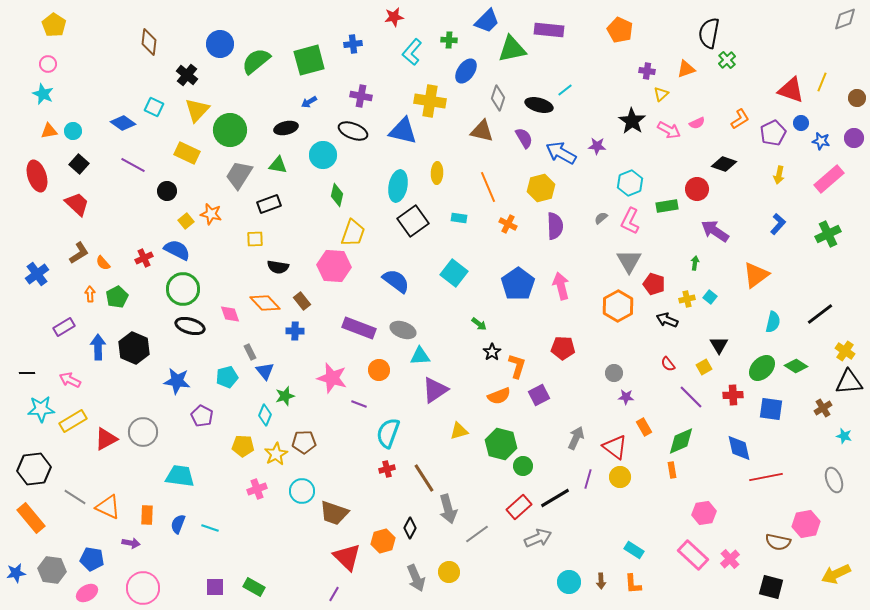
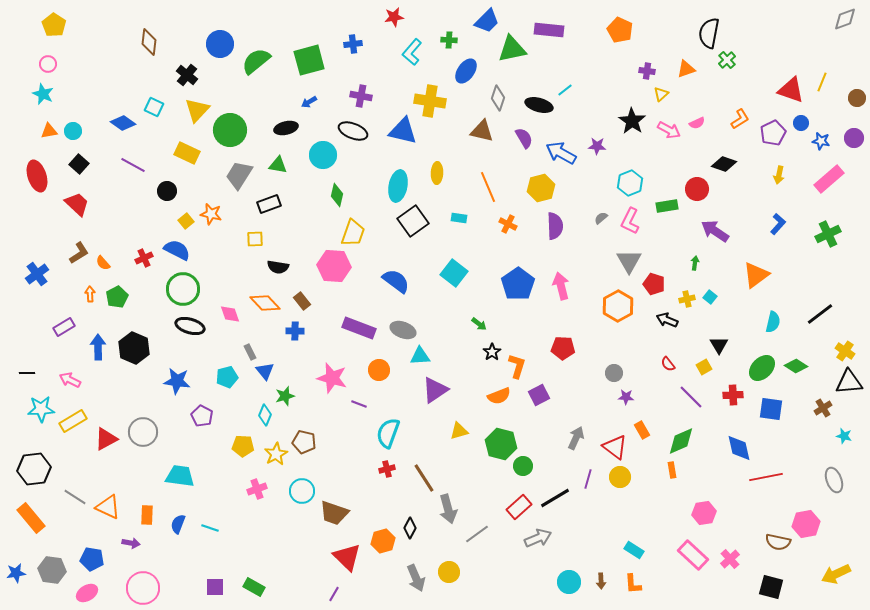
orange rectangle at (644, 427): moved 2 px left, 3 px down
brown pentagon at (304, 442): rotated 15 degrees clockwise
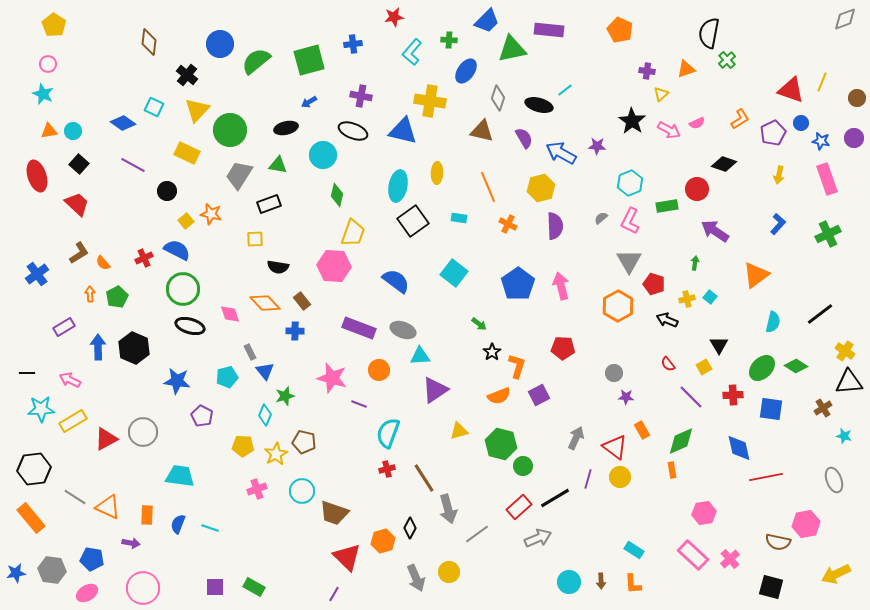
pink rectangle at (829, 179): moved 2 px left; rotated 68 degrees counterclockwise
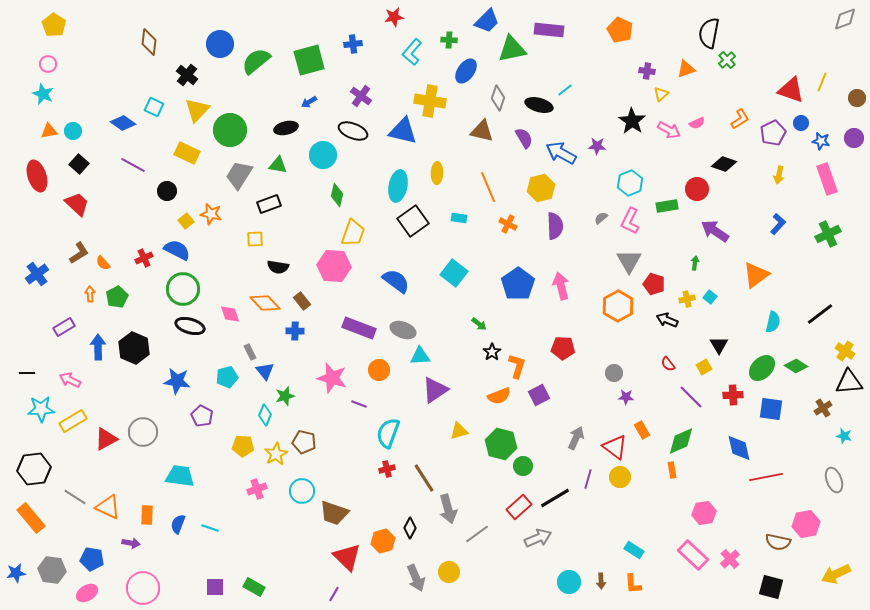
purple cross at (361, 96): rotated 25 degrees clockwise
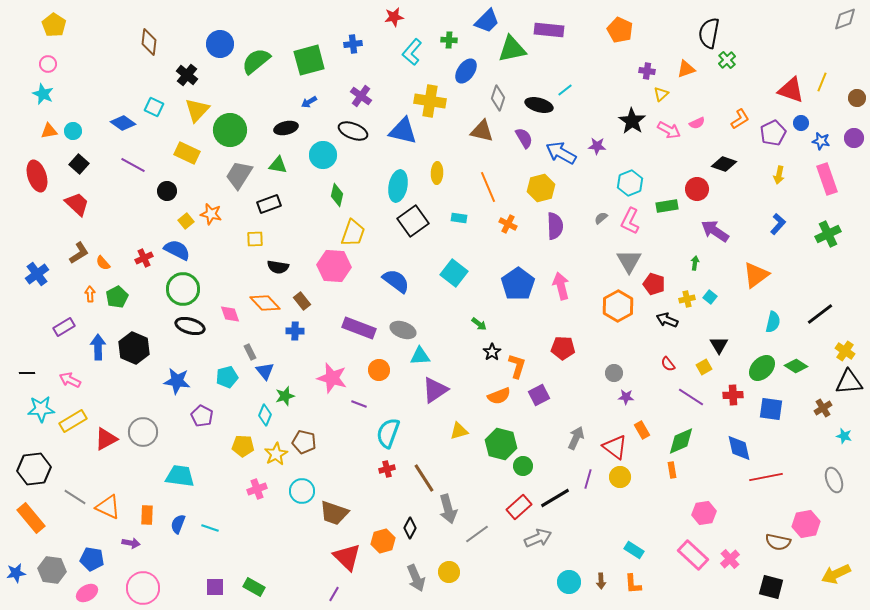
purple line at (691, 397): rotated 12 degrees counterclockwise
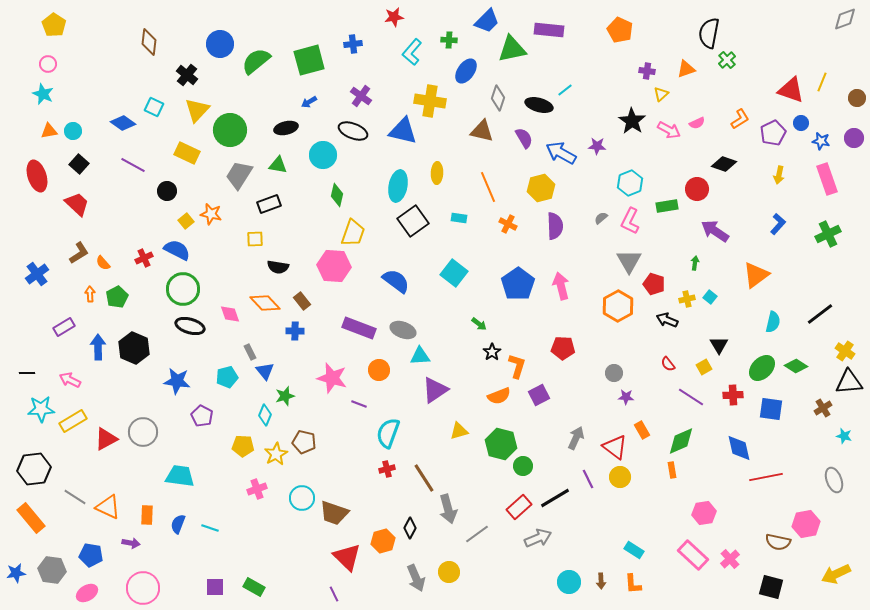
purple line at (588, 479): rotated 42 degrees counterclockwise
cyan circle at (302, 491): moved 7 px down
blue pentagon at (92, 559): moved 1 px left, 4 px up
purple line at (334, 594): rotated 56 degrees counterclockwise
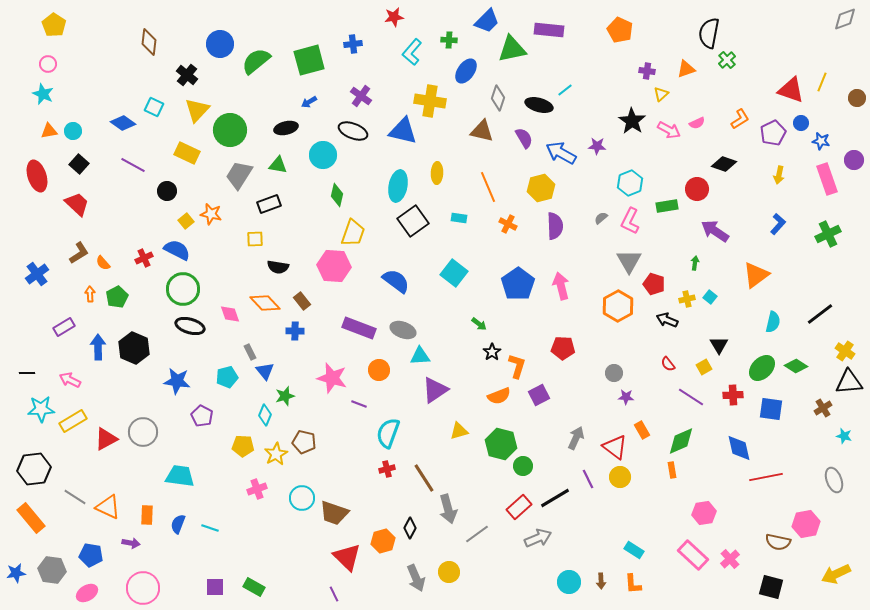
purple circle at (854, 138): moved 22 px down
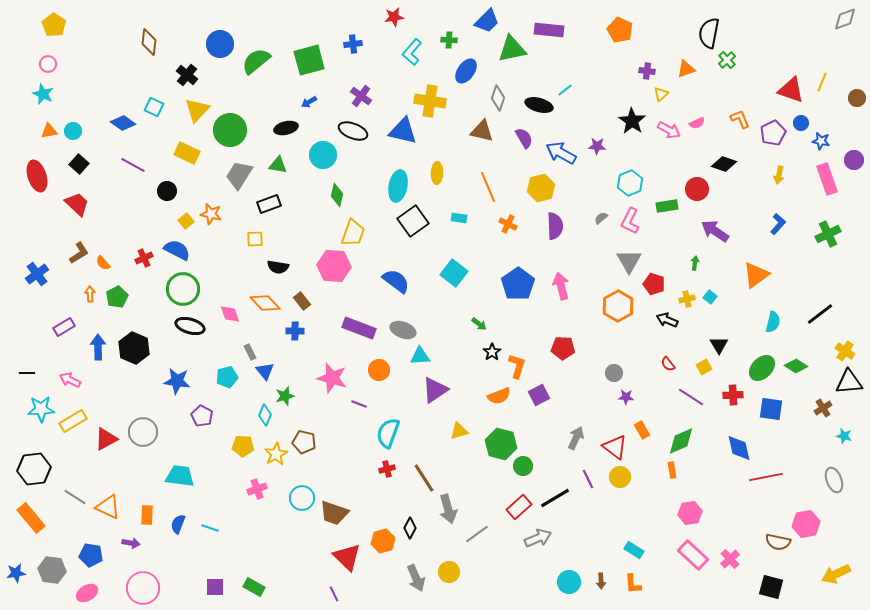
orange L-shape at (740, 119): rotated 80 degrees counterclockwise
pink hexagon at (704, 513): moved 14 px left
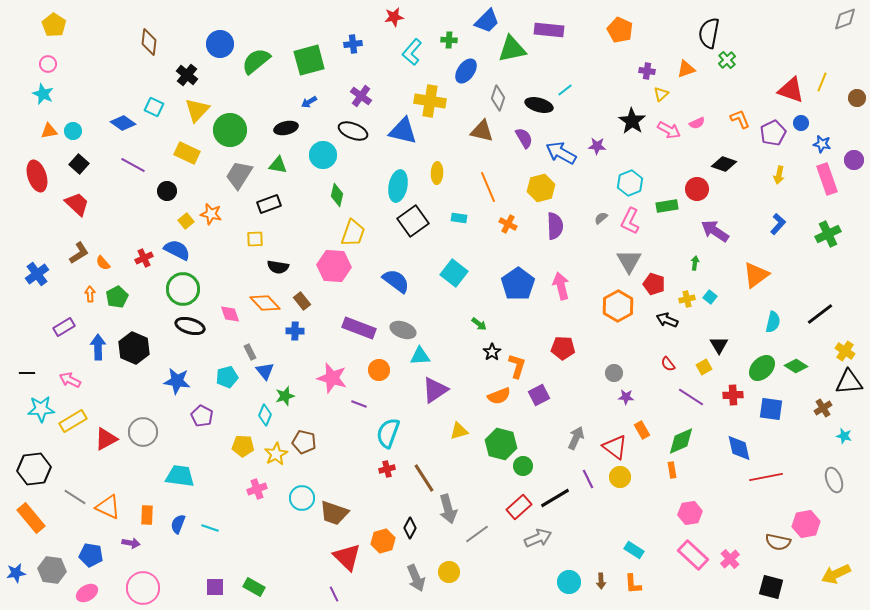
blue star at (821, 141): moved 1 px right, 3 px down
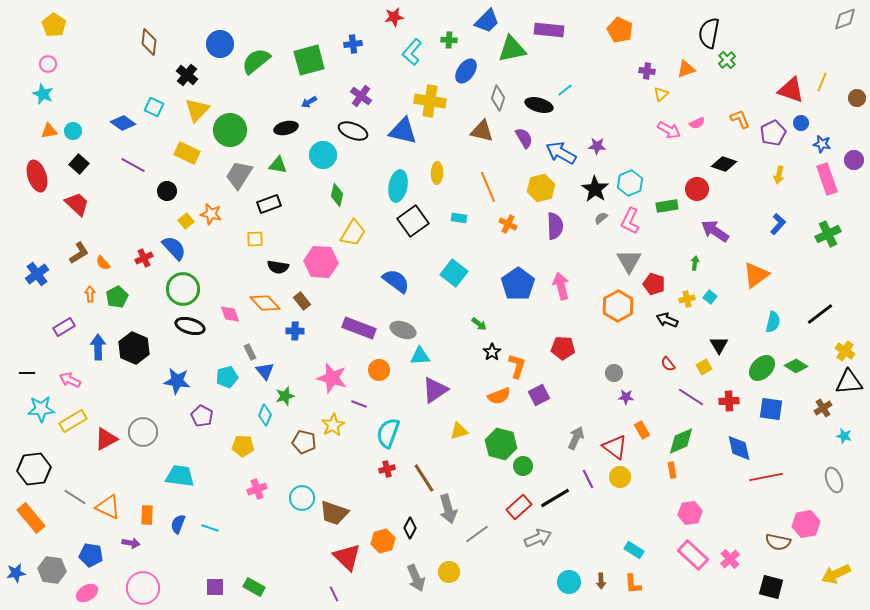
black star at (632, 121): moved 37 px left, 68 px down
yellow trapezoid at (353, 233): rotated 12 degrees clockwise
blue semicircle at (177, 250): moved 3 px left, 2 px up; rotated 20 degrees clockwise
pink hexagon at (334, 266): moved 13 px left, 4 px up
red cross at (733, 395): moved 4 px left, 6 px down
yellow star at (276, 454): moved 57 px right, 29 px up
